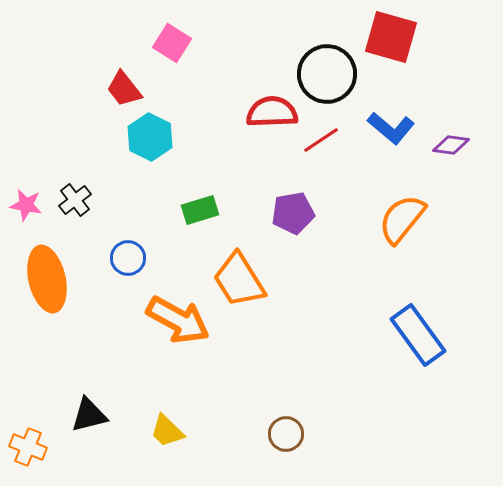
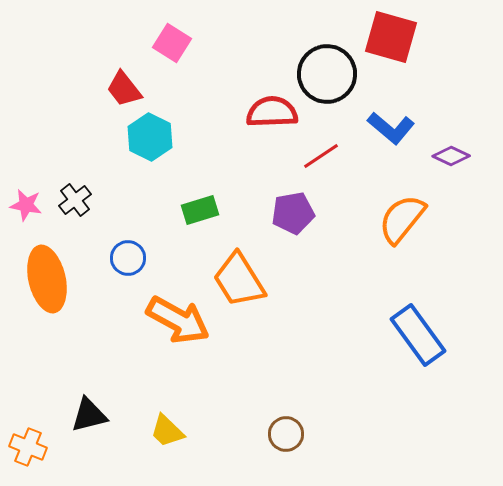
red line: moved 16 px down
purple diamond: moved 11 px down; rotated 18 degrees clockwise
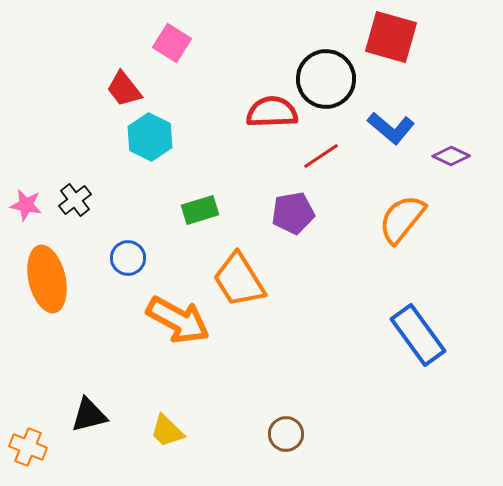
black circle: moved 1 px left, 5 px down
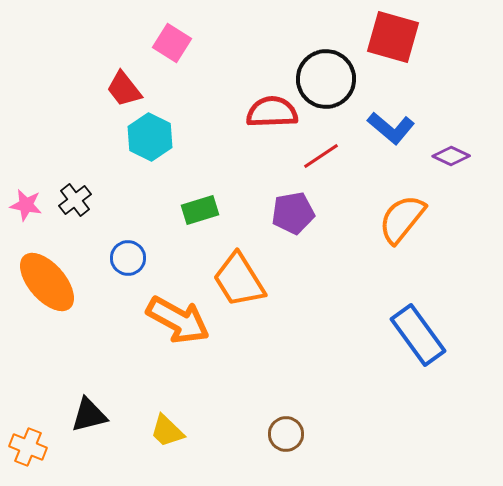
red square: moved 2 px right
orange ellipse: moved 3 px down; rotated 28 degrees counterclockwise
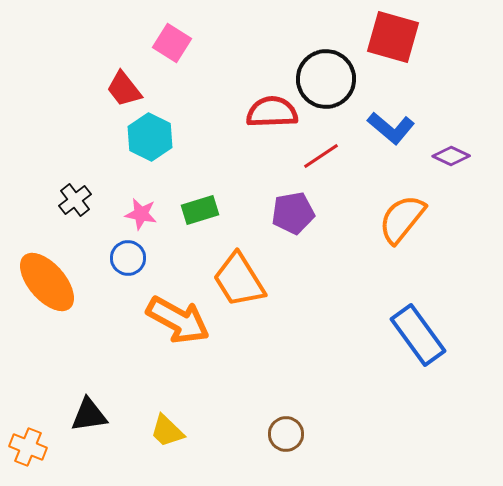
pink star: moved 115 px right, 9 px down
black triangle: rotated 6 degrees clockwise
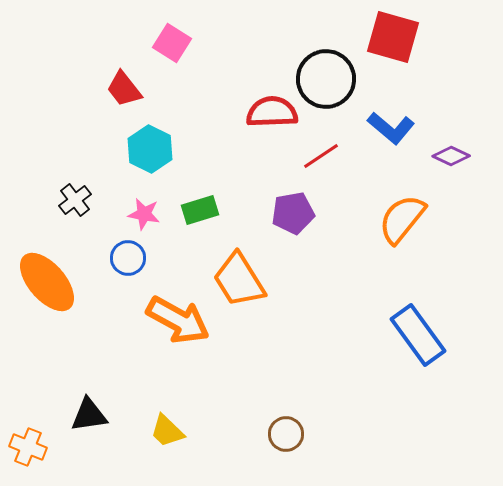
cyan hexagon: moved 12 px down
pink star: moved 3 px right
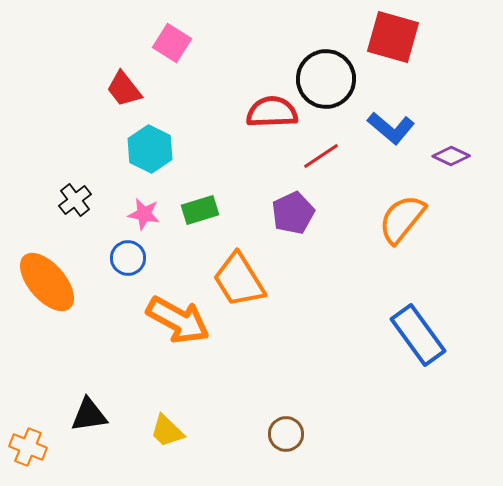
purple pentagon: rotated 15 degrees counterclockwise
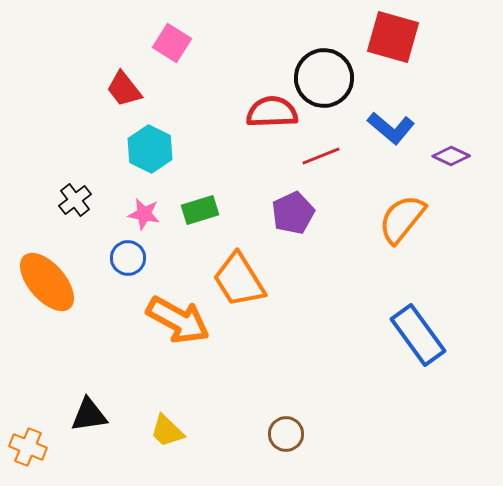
black circle: moved 2 px left, 1 px up
red line: rotated 12 degrees clockwise
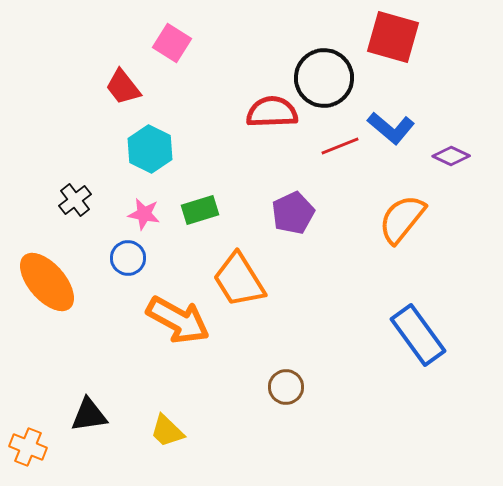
red trapezoid: moved 1 px left, 2 px up
red line: moved 19 px right, 10 px up
brown circle: moved 47 px up
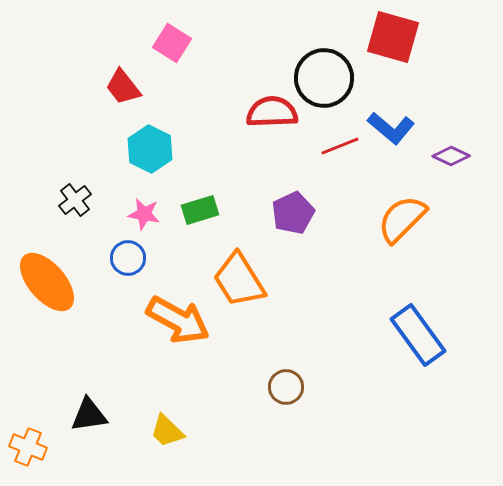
orange semicircle: rotated 6 degrees clockwise
